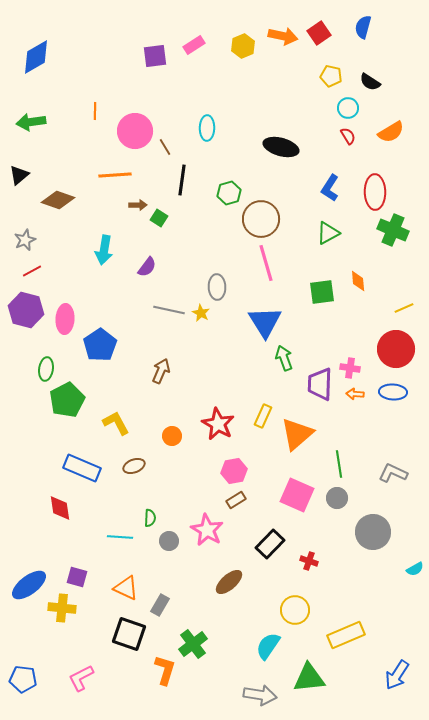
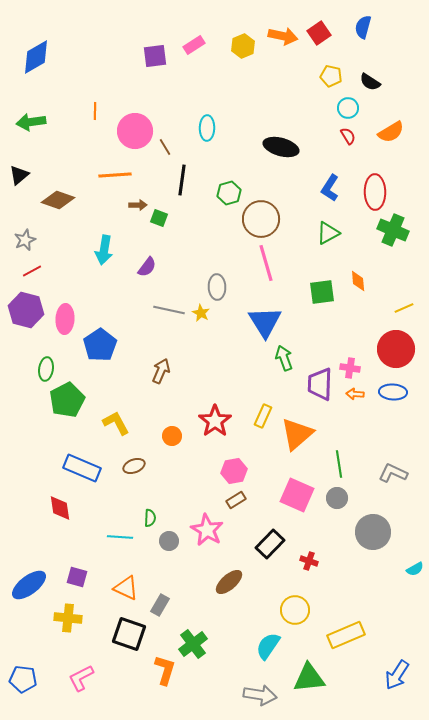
green square at (159, 218): rotated 12 degrees counterclockwise
red star at (218, 424): moved 3 px left, 3 px up; rotated 8 degrees clockwise
yellow cross at (62, 608): moved 6 px right, 10 px down
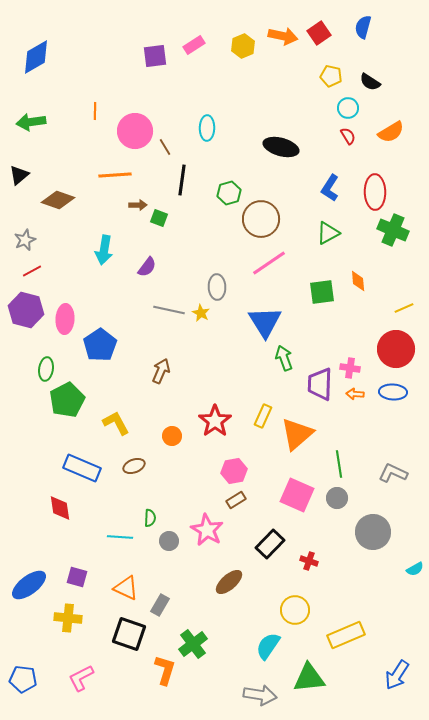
pink line at (266, 263): moved 3 px right; rotated 72 degrees clockwise
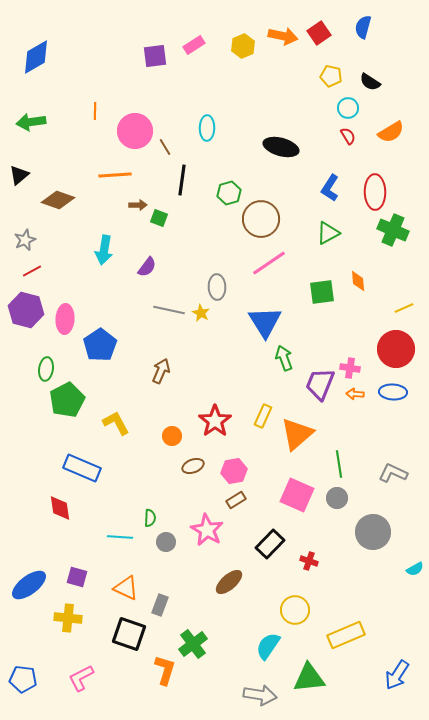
purple trapezoid at (320, 384): rotated 20 degrees clockwise
brown ellipse at (134, 466): moved 59 px right
gray circle at (169, 541): moved 3 px left, 1 px down
gray rectangle at (160, 605): rotated 10 degrees counterclockwise
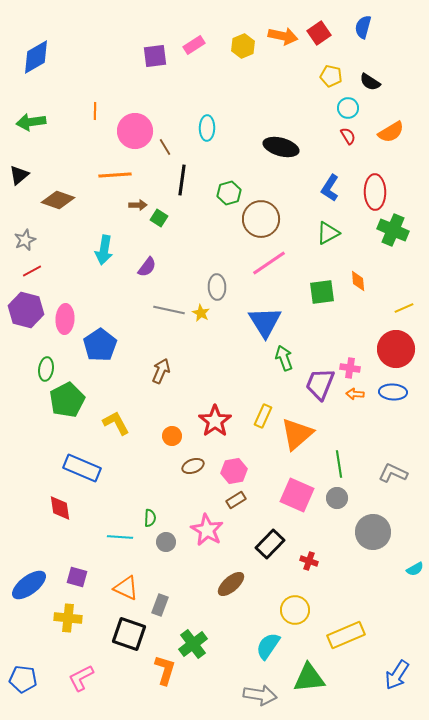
green square at (159, 218): rotated 12 degrees clockwise
brown ellipse at (229, 582): moved 2 px right, 2 px down
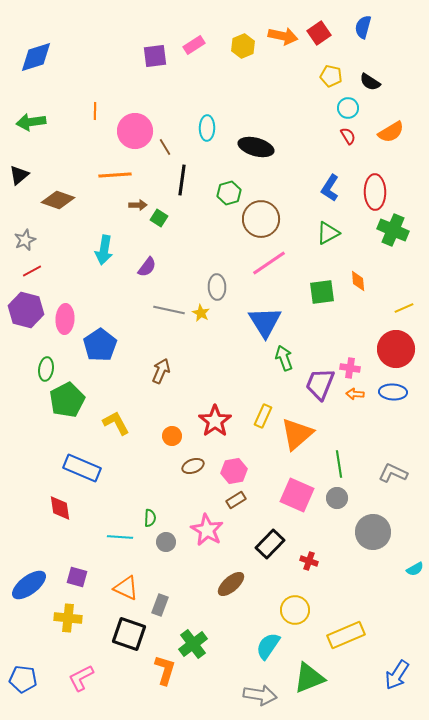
blue diamond at (36, 57): rotated 12 degrees clockwise
black ellipse at (281, 147): moved 25 px left
green triangle at (309, 678): rotated 16 degrees counterclockwise
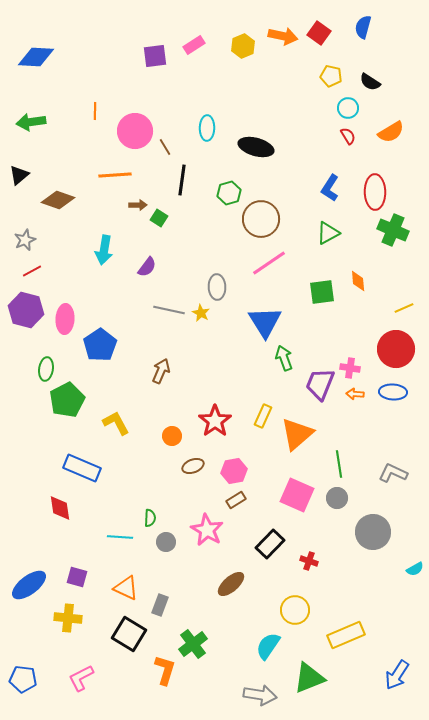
red square at (319, 33): rotated 20 degrees counterclockwise
blue diamond at (36, 57): rotated 21 degrees clockwise
black square at (129, 634): rotated 12 degrees clockwise
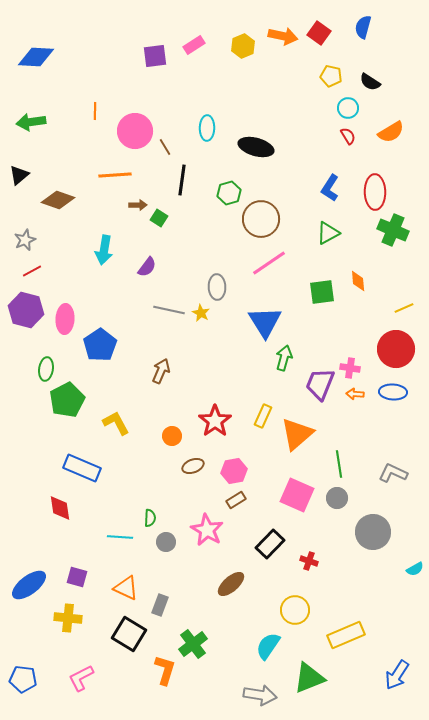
green arrow at (284, 358): rotated 35 degrees clockwise
